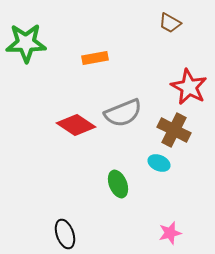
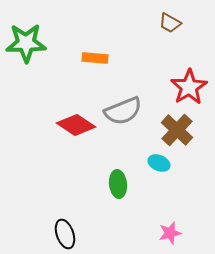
orange rectangle: rotated 15 degrees clockwise
red star: rotated 12 degrees clockwise
gray semicircle: moved 2 px up
brown cross: moved 3 px right; rotated 16 degrees clockwise
green ellipse: rotated 16 degrees clockwise
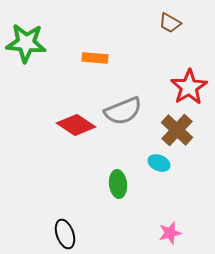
green star: rotated 6 degrees clockwise
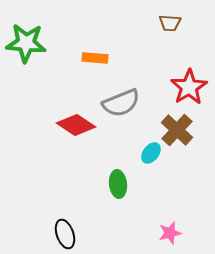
brown trapezoid: rotated 25 degrees counterclockwise
gray semicircle: moved 2 px left, 8 px up
cyan ellipse: moved 8 px left, 10 px up; rotated 75 degrees counterclockwise
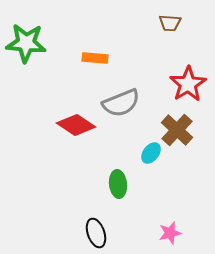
red star: moved 1 px left, 3 px up
black ellipse: moved 31 px right, 1 px up
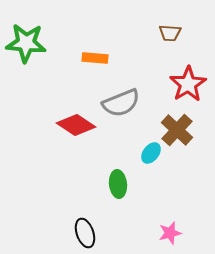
brown trapezoid: moved 10 px down
black ellipse: moved 11 px left
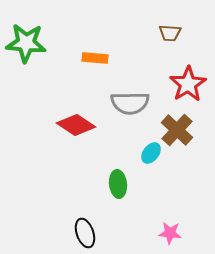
gray semicircle: moved 9 px right; rotated 21 degrees clockwise
pink star: rotated 20 degrees clockwise
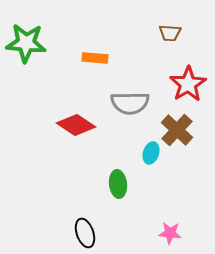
cyan ellipse: rotated 20 degrees counterclockwise
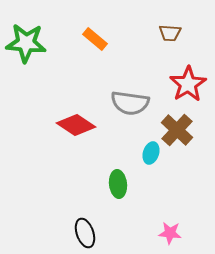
orange rectangle: moved 19 px up; rotated 35 degrees clockwise
gray semicircle: rotated 9 degrees clockwise
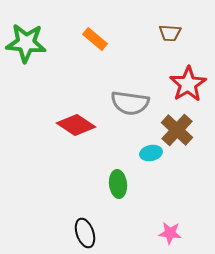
cyan ellipse: rotated 60 degrees clockwise
